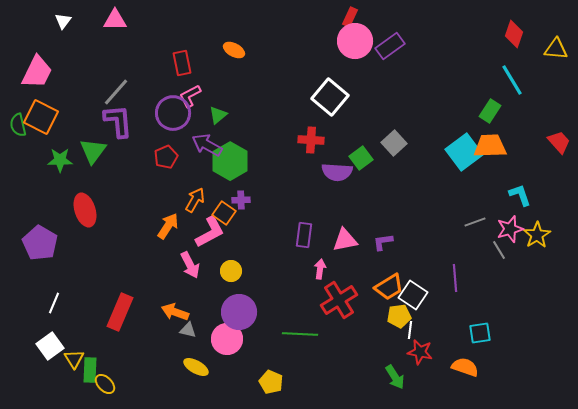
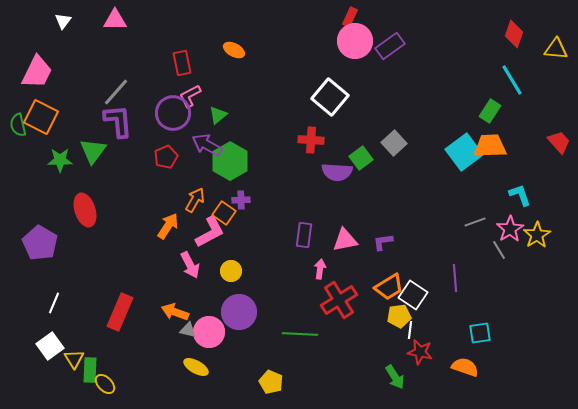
pink star at (510, 229): rotated 16 degrees counterclockwise
pink circle at (227, 339): moved 18 px left, 7 px up
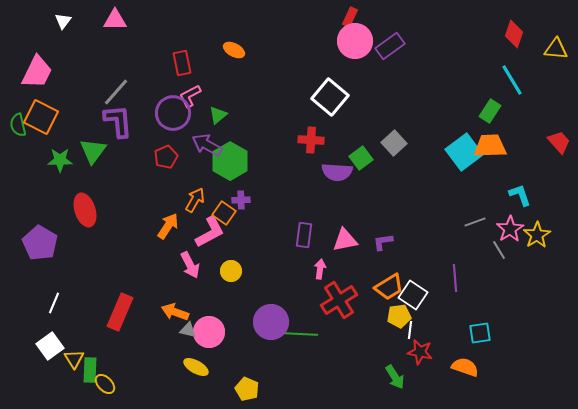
purple circle at (239, 312): moved 32 px right, 10 px down
yellow pentagon at (271, 382): moved 24 px left, 7 px down
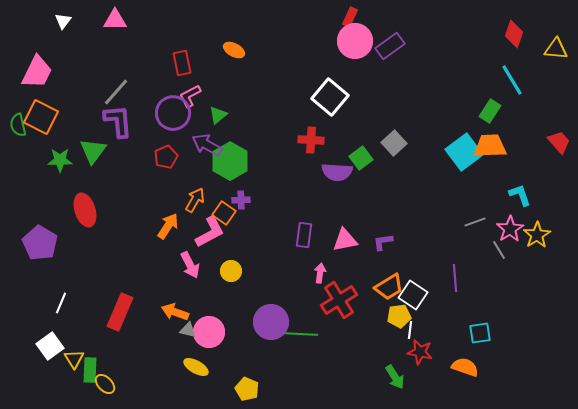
pink arrow at (320, 269): moved 4 px down
white line at (54, 303): moved 7 px right
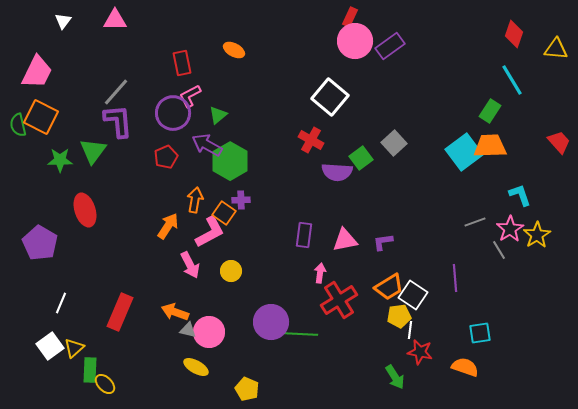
red cross at (311, 140): rotated 25 degrees clockwise
orange arrow at (195, 200): rotated 20 degrees counterclockwise
yellow triangle at (74, 359): moved 11 px up; rotated 20 degrees clockwise
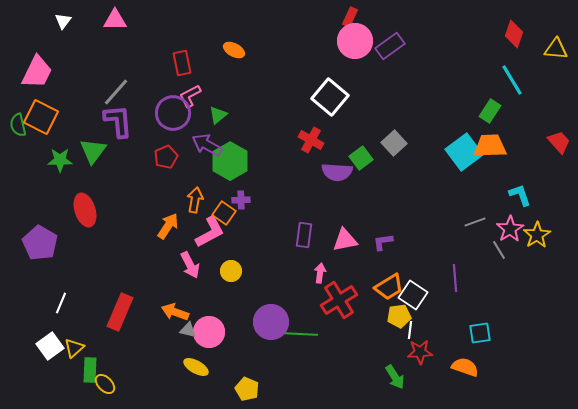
red star at (420, 352): rotated 15 degrees counterclockwise
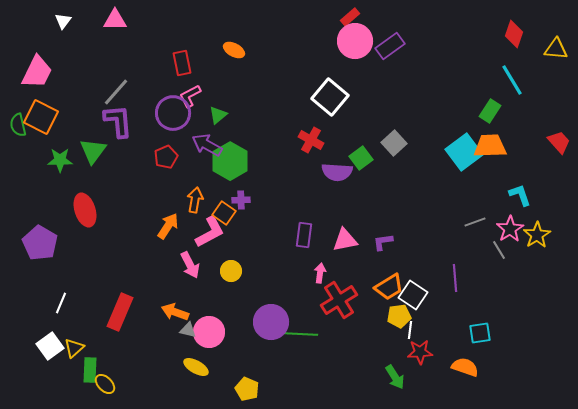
red rectangle at (350, 17): rotated 24 degrees clockwise
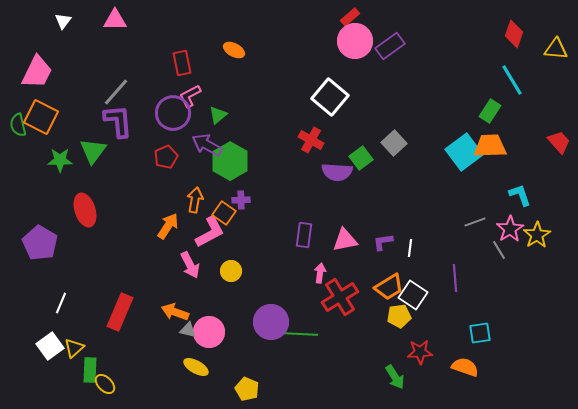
red cross at (339, 300): moved 1 px right, 3 px up
white line at (410, 330): moved 82 px up
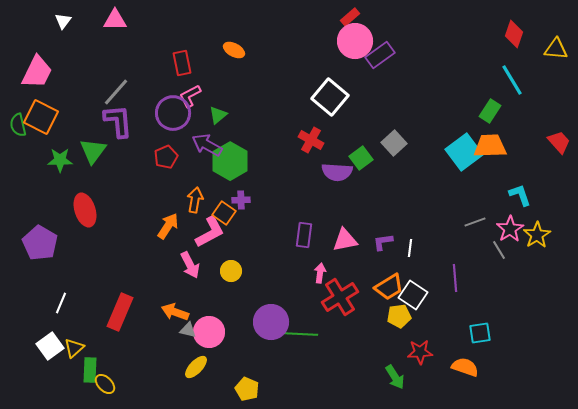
purple rectangle at (390, 46): moved 10 px left, 9 px down
yellow ellipse at (196, 367): rotated 75 degrees counterclockwise
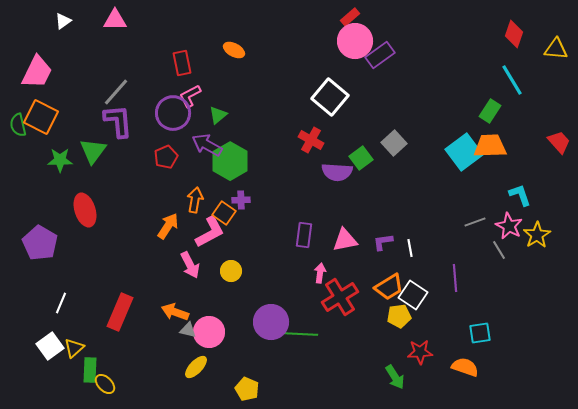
white triangle at (63, 21): rotated 18 degrees clockwise
pink star at (510, 229): moved 1 px left, 3 px up; rotated 12 degrees counterclockwise
white line at (410, 248): rotated 18 degrees counterclockwise
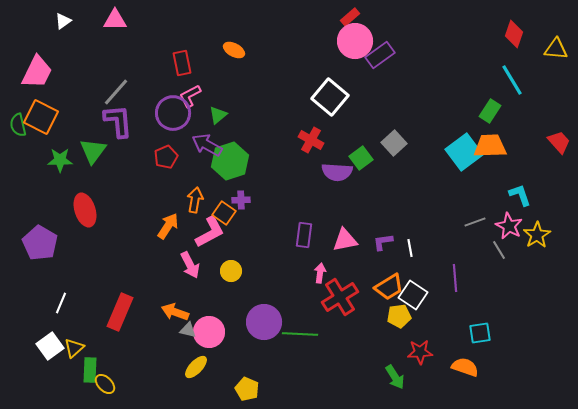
green hexagon at (230, 161): rotated 12 degrees clockwise
purple circle at (271, 322): moved 7 px left
